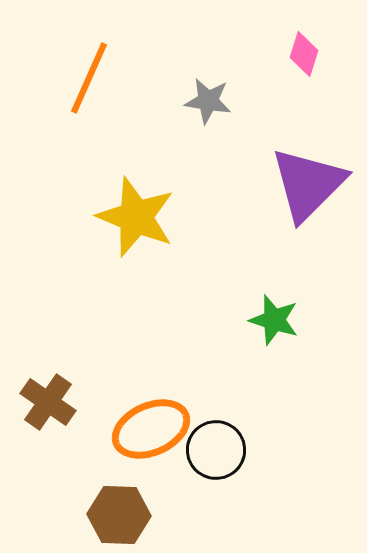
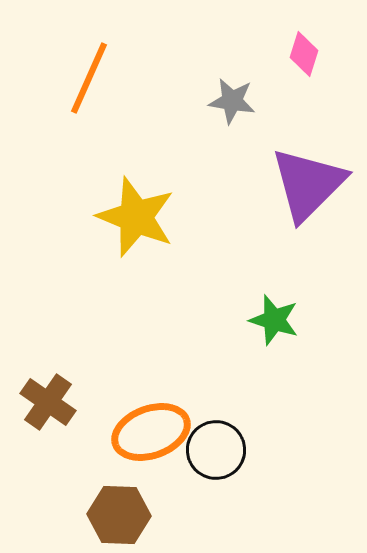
gray star: moved 24 px right
orange ellipse: moved 3 px down; rotated 4 degrees clockwise
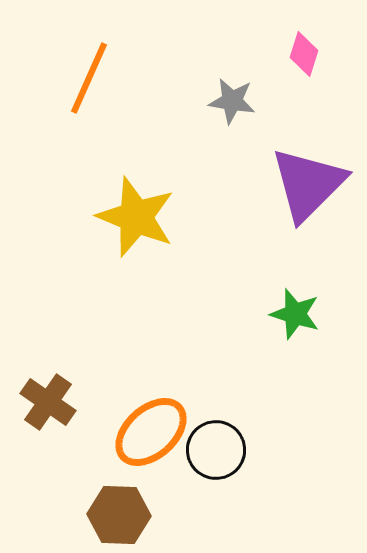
green star: moved 21 px right, 6 px up
orange ellipse: rotated 22 degrees counterclockwise
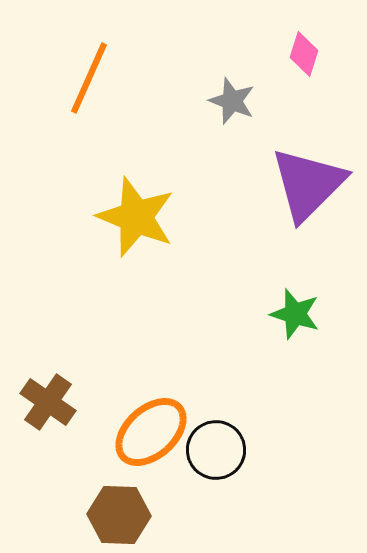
gray star: rotated 12 degrees clockwise
